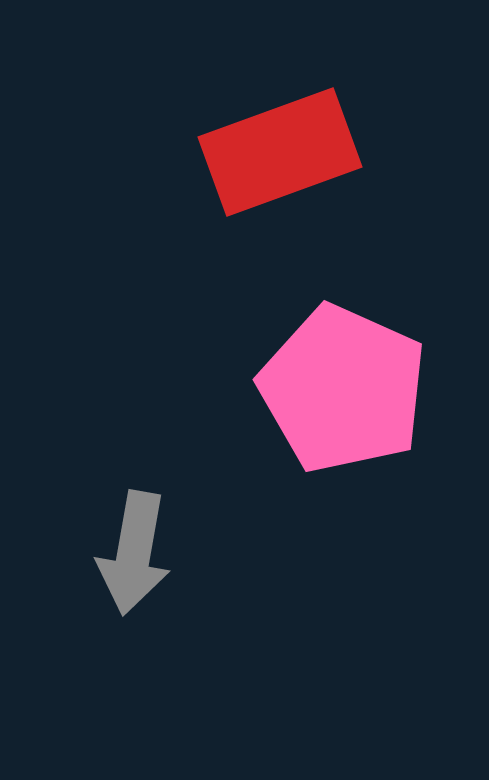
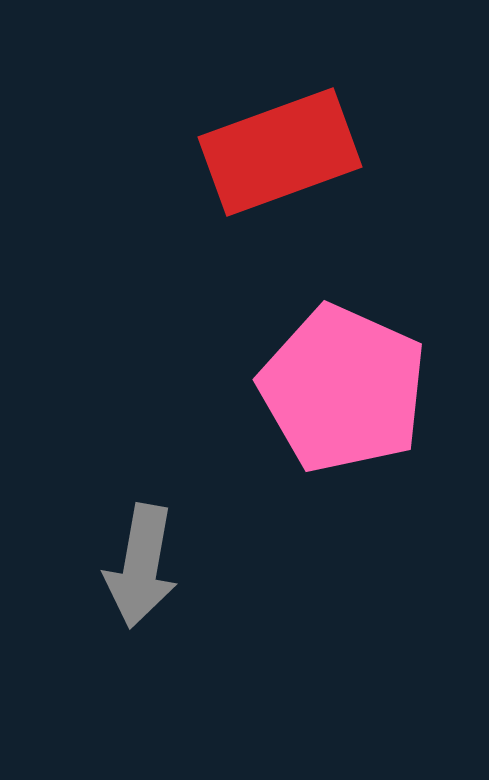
gray arrow: moved 7 px right, 13 px down
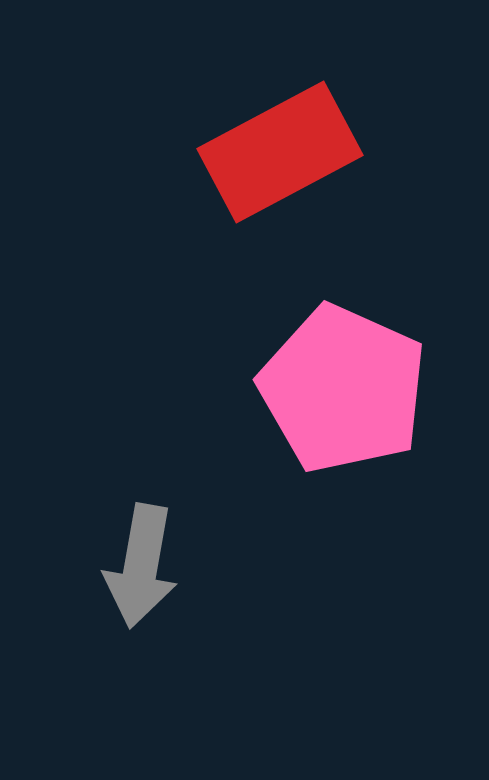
red rectangle: rotated 8 degrees counterclockwise
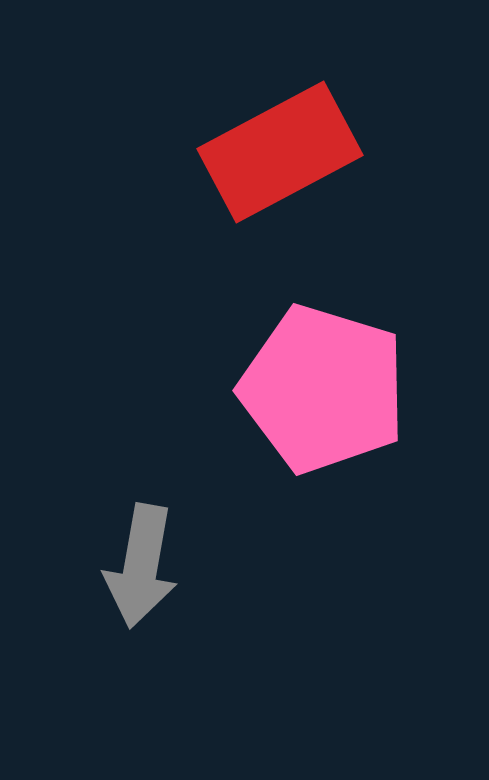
pink pentagon: moved 20 px left; rotated 7 degrees counterclockwise
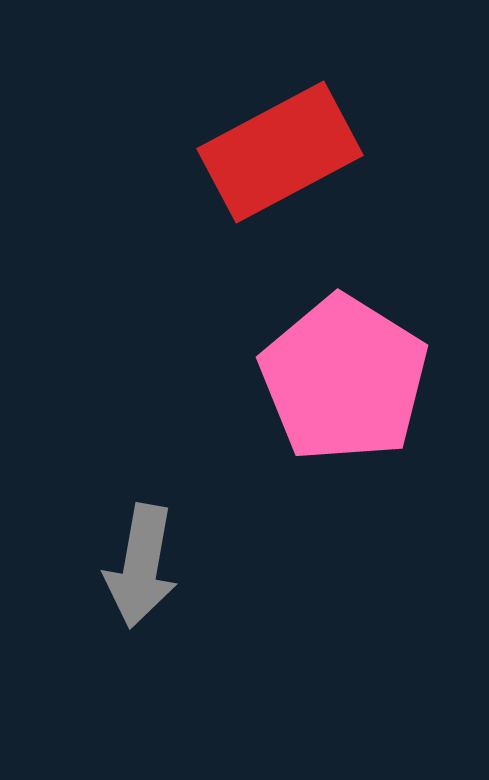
pink pentagon: moved 21 px right, 10 px up; rotated 15 degrees clockwise
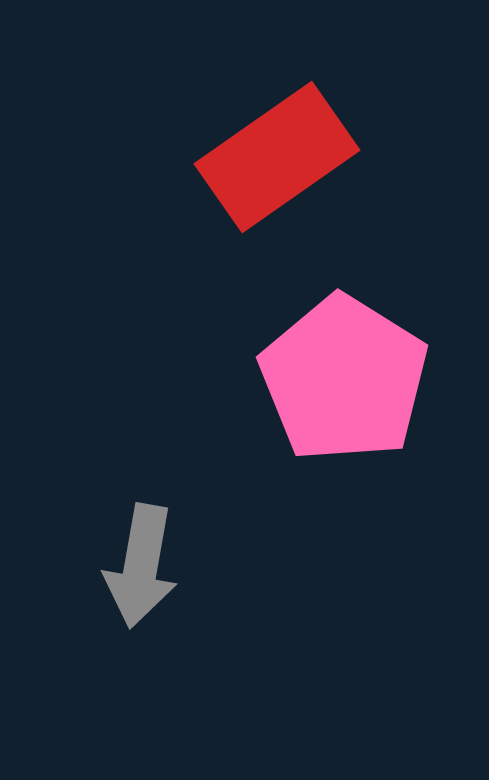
red rectangle: moved 3 px left, 5 px down; rotated 7 degrees counterclockwise
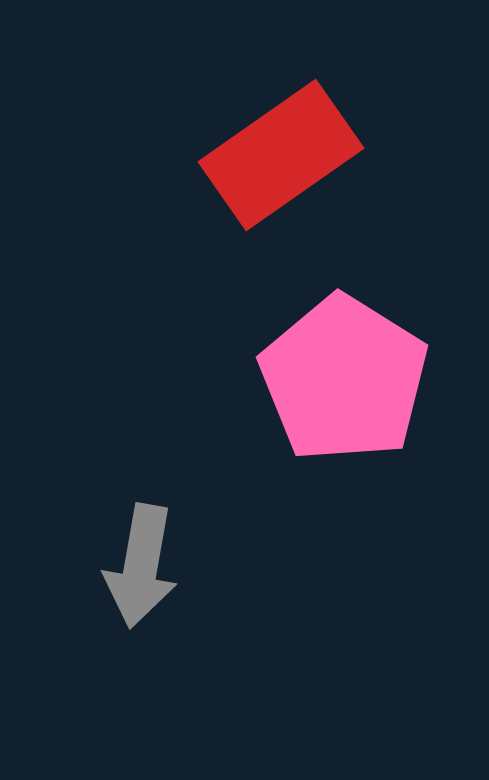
red rectangle: moved 4 px right, 2 px up
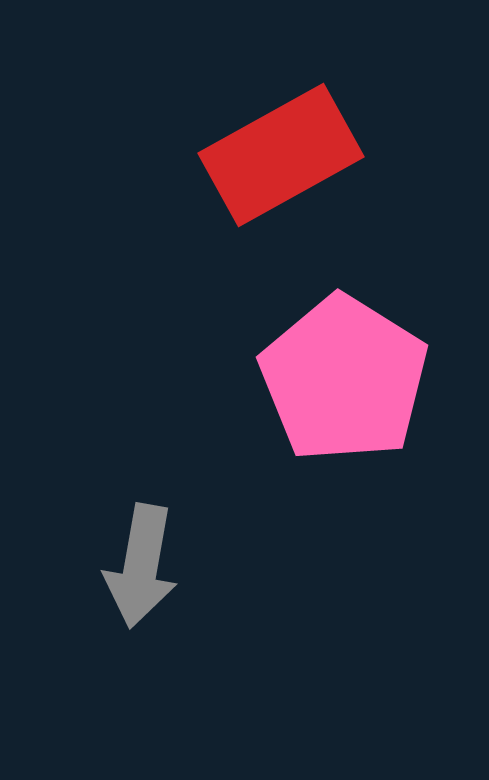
red rectangle: rotated 6 degrees clockwise
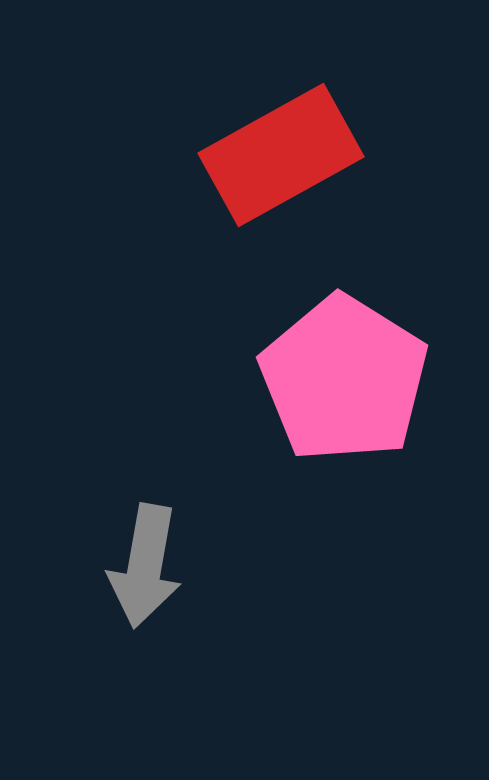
gray arrow: moved 4 px right
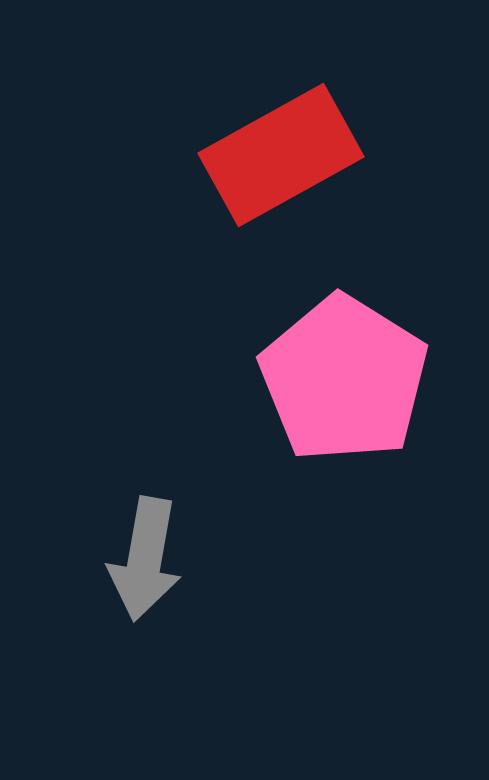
gray arrow: moved 7 px up
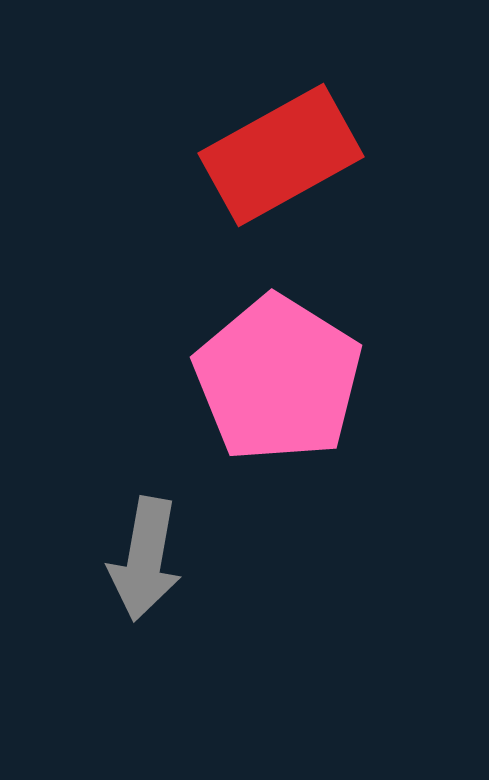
pink pentagon: moved 66 px left
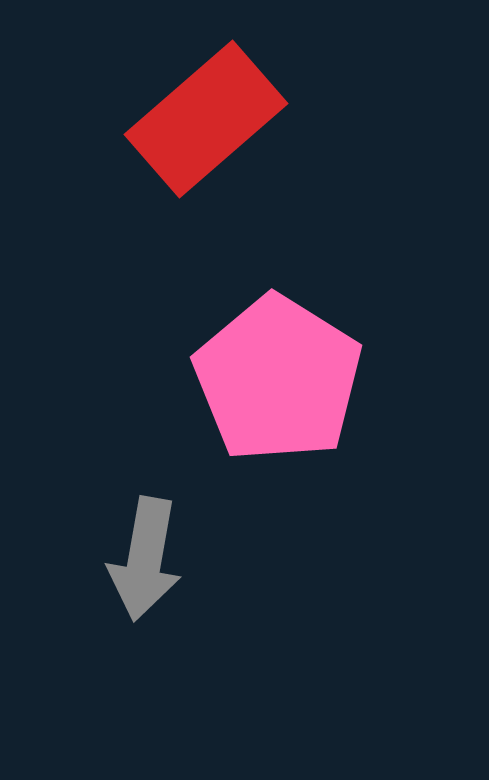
red rectangle: moved 75 px left, 36 px up; rotated 12 degrees counterclockwise
